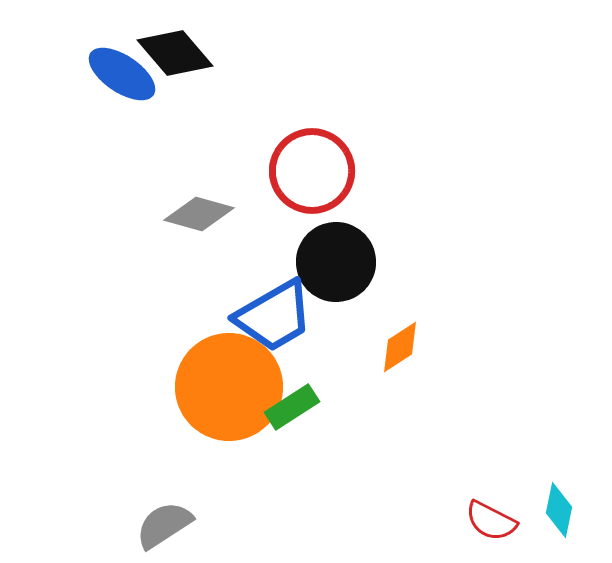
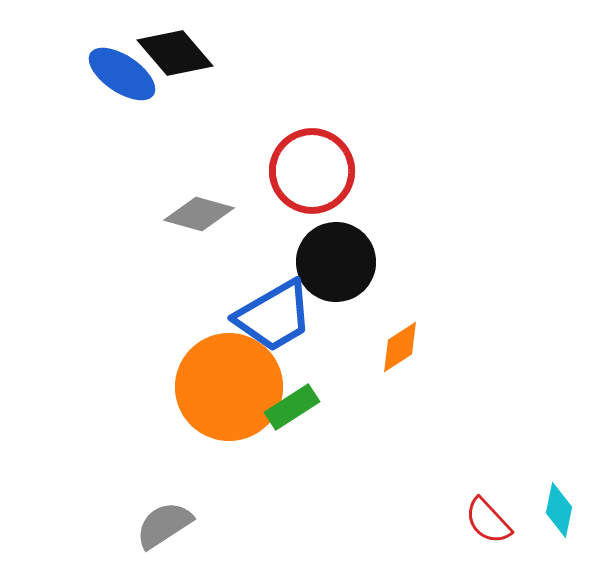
red semicircle: moved 3 px left; rotated 20 degrees clockwise
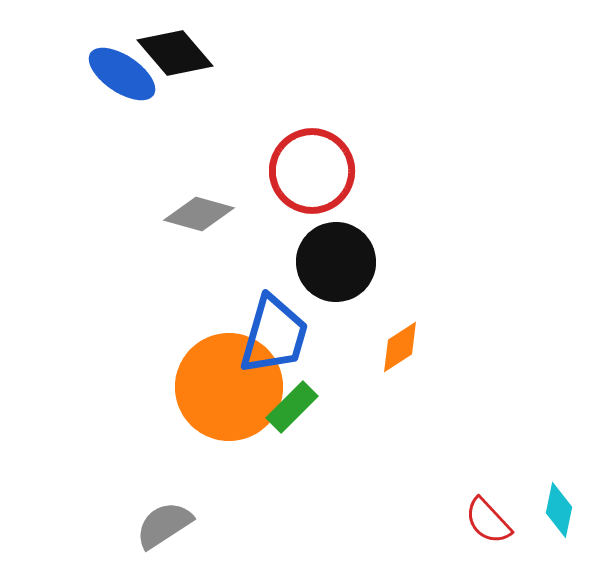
blue trapezoid: moved 19 px down; rotated 44 degrees counterclockwise
green rectangle: rotated 12 degrees counterclockwise
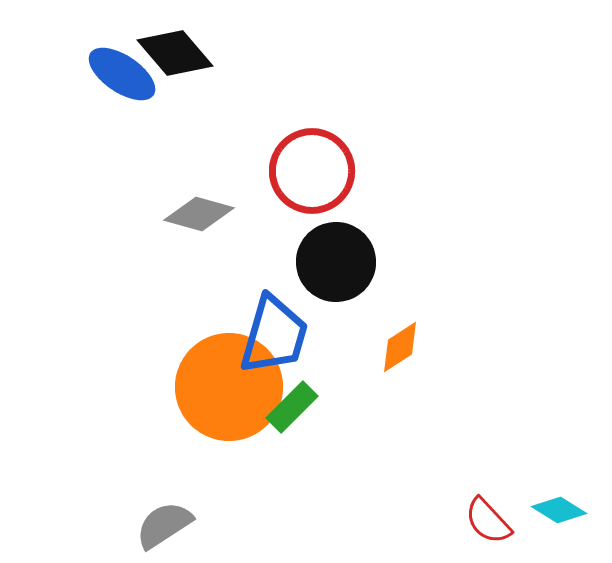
cyan diamond: rotated 70 degrees counterclockwise
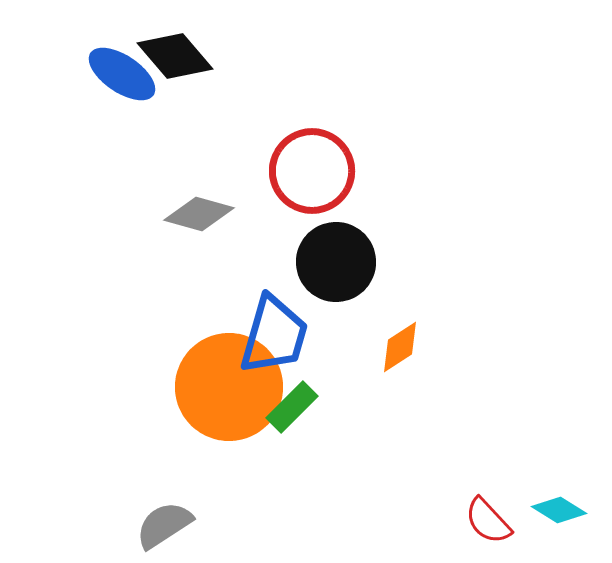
black diamond: moved 3 px down
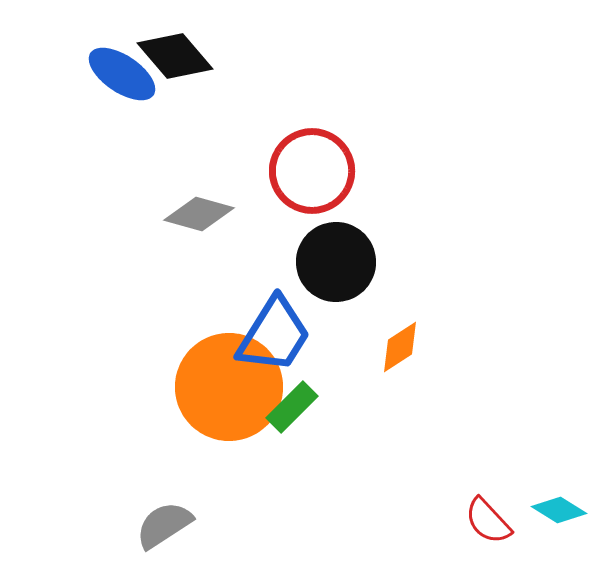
blue trapezoid: rotated 16 degrees clockwise
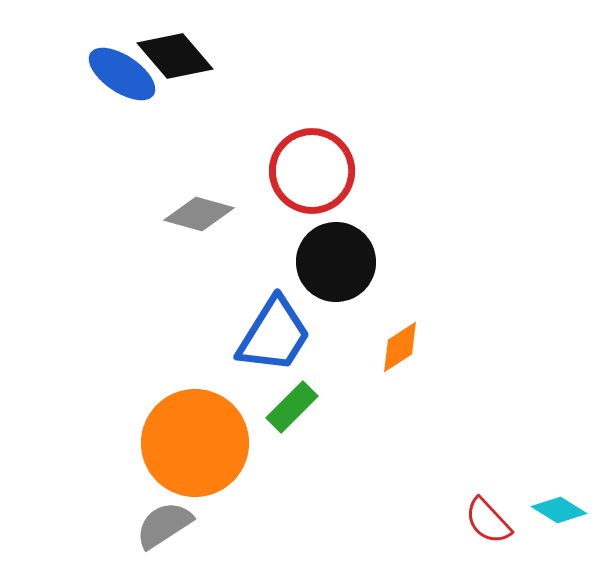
orange circle: moved 34 px left, 56 px down
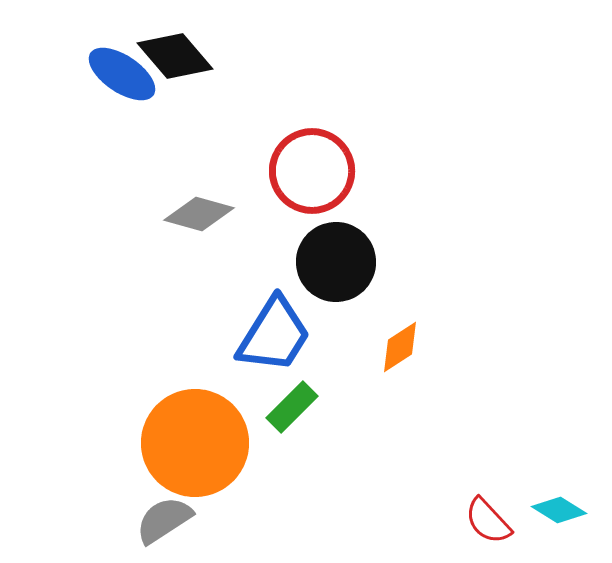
gray semicircle: moved 5 px up
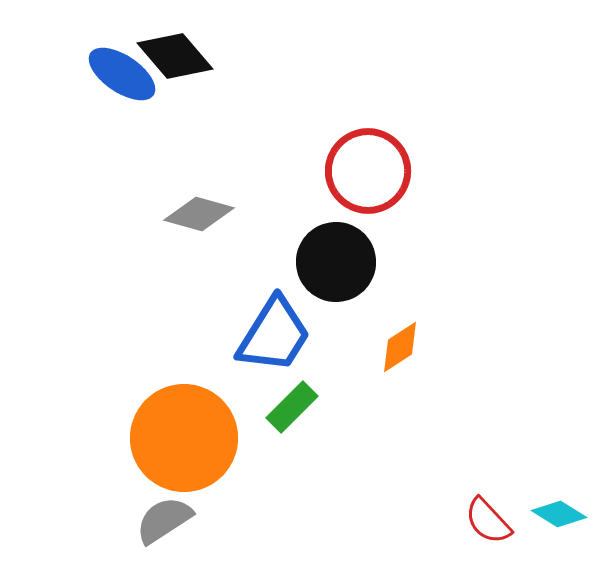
red circle: moved 56 px right
orange circle: moved 11 px left, 5 px up
cyan diamond: moved 4 px down
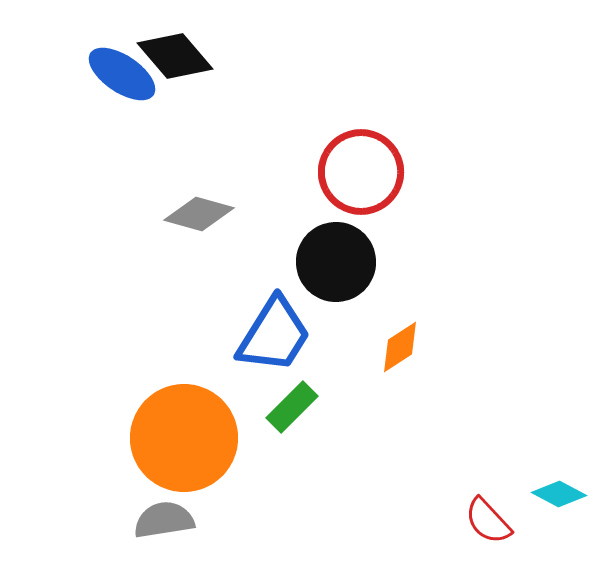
red circle: moved 7 px left, 1 px down
cyan diamond: moved 20 px up; rotated 4 degrees counterclockwise
gray semicircle: rotated 24 degrees clockwise
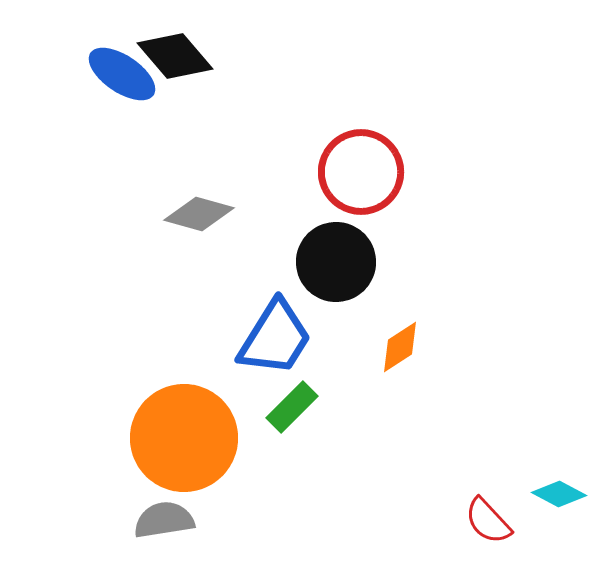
blue trapezoid: moved 1 px right, 3 px down
